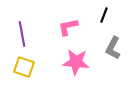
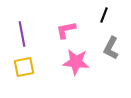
pink L-shape: moved 2 px left, 3 px down
gray L-shape: moved 2 px left
yellow square: rotated 30 degrees counterclockwise
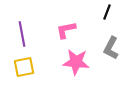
black line: moved 3 px right, 3 px up
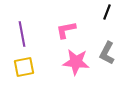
gray L-shape: moved 4 px left, 5 px down
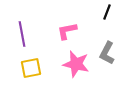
pink L-shape: moved 1 px right, 1 px down
pink star: moved 2 px down; rotated 8 degrees clockwise
yellow square: moved 7 px right, 1 px down
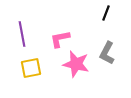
black line: moved 1 px left, 1 px down
pink L-shape: moved 7 px left, 8 px down
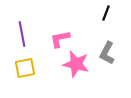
yellow square: moved 6 px left
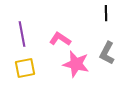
black line: rotated 21 degrees counterclockwise
pink L-shape: rotated 45 degrees clockwise
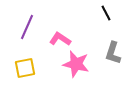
black line: rotated 28 degrees counterclockwise
purple line: moved 5 px right, 7 px up; rotated 35 degrees clockwise
gray L-shape: moved 6 px right; rotated 10 degrees counterclockwise
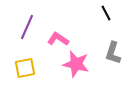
pink L-shape: moved 2 px left
